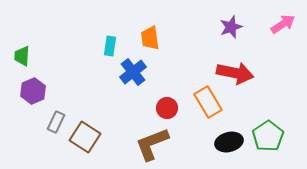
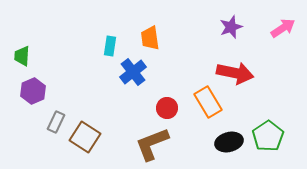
pink arrow: moved 4 px down
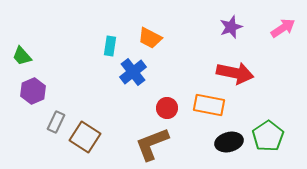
orange trapezoid: rotated 55 degrees counterclockwise
green trapezoid: rotated 45 degrees counterclockwise
orange rectangle: moved 1 px right, 3 px down; rotated 48 degrees counterclockwise
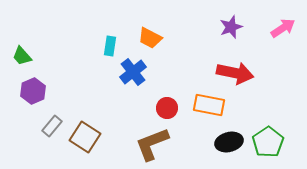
gray rectangle: moved 4 px left, 4 px down; rotated 15 degrees clockwise
green pentagon: moved 6 px down
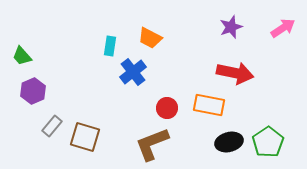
brown square: rotated 16 degrees counterclockwise
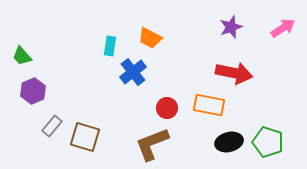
red arrow: moved 1 px left
green pentagon: rotated 20 degrees counterclockwise
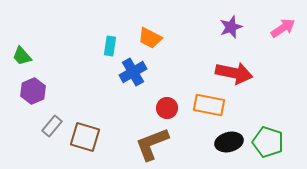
blue cross: rotated 8 degrees clockwise
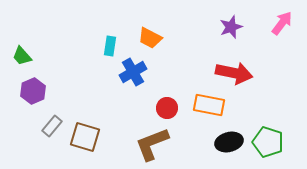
pink arrow: moved 1 px left, 5 px up; rotated 20 degrees counterclockwise
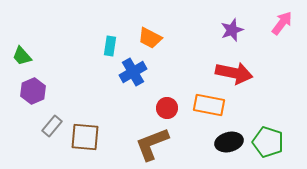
purple star: moved 1 px right, 3 px down
brown square: rotated 12 degrees counterclockwise
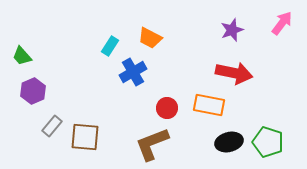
cyan rectangle: rotated 24 degrees clockwise
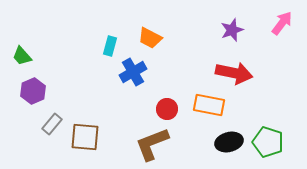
cyan rectangle: rotated 18 degrees counterclockwise
red circle: moved 1 px down
gray rectangle: moved 2 px up
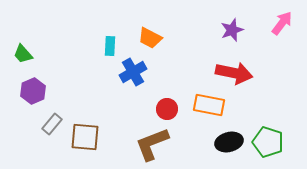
cyan rectangle: rotated 12 degrees counterclockwise
green trapezoid: moved 1 px right, 2 px up
